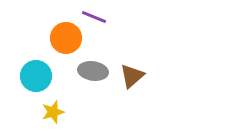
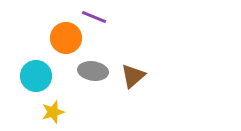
brown triangle: moved 1 px right
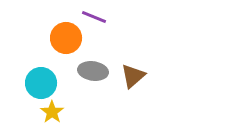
cyan circle: moved 5 px right, 7 px down
yellow star: moved 1 px left; rotated 20 degrees counterclockwise
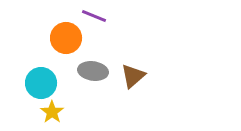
purple line: moved 1 px up
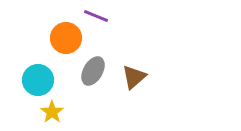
purple line: moved 2 px right
gray ellipse: rotated 68 degrees counterclockwise
brown triangle: moved 1 px right, 1 px down
cyan circle: moved 3 px left, 3 px up
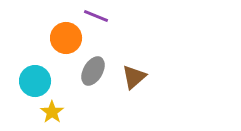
cyan circle: moved 3 px left, 1 px down
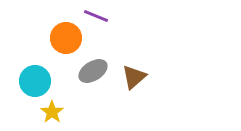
gray ellipse: rotated 28 degrees clockwise
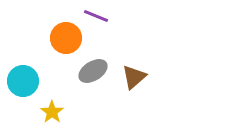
cyan circle: moved 12 px left
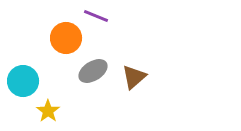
yellow star: moved 4 px left, 1 px up
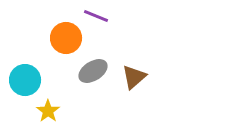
cyan circle: moved 2 px right, 1 px up
